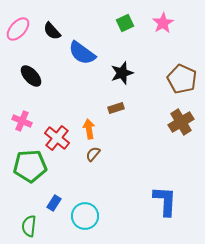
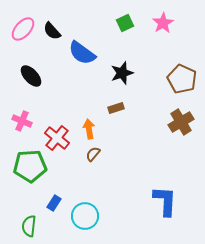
pink ellipse: moved 5 px right
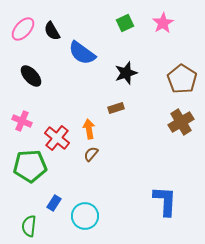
black semicircle: rotated 12 degrees clockwise
black star: moved 4 px right
brown pentagon: rotated 8 degrees clockwise
brown semicircle: moved 2 px left
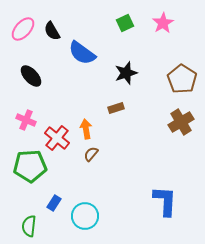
pink cross: moved 4 px right, 1 px up
orange arrow: moved 3 px left
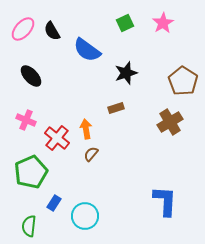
blue semicircle: moved 5 px right, 3 px up
brown pentagon: moved 1 px right, 2 px down
brown cross: moved 11 px left
green pentagon: moved 1 px right, 6 px down; rotated 20 degrees counterclockwise
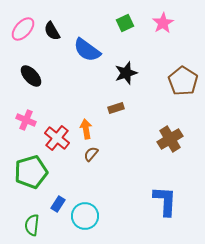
brown cross: moved 17 px down
green pentagon: rotated 8 degrees clockwise
blue rectangle: moved 4 px right, 1 px down
green semicircle: moved 3 px right, 1 px up
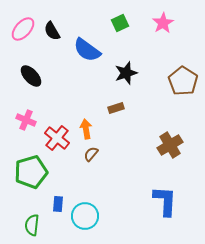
green square: moved 5 px left
brown cross: moved 6 px down
blue rectangle: rotated 28 degrees counterclockwise
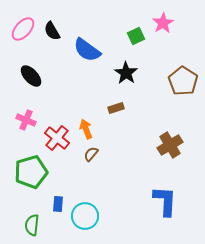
green square: moved 16 px right, 13 px down
black star: rotated 20 degrees counterclockwise
orange arrow: rotated 12 degrees counterclockwise
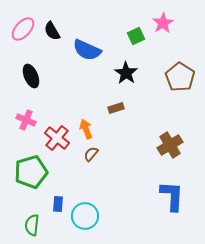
blue semicircle: rotated 12 degrees counterclockwise
black ellipse: rotated 20 degrees clockwise
brown pentagon: moved 3 px left, 4 px up
blue L-shape: moved 7 px right, 5 px up
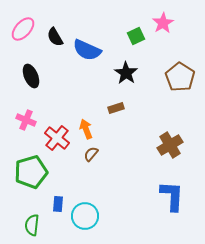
black semicircle: moved 3 px right, 6 px down
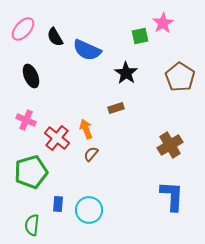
green square: moved 4 px right; rotated 12 degrees clockwise
cyan circle: moved 4 px right, 6 px up
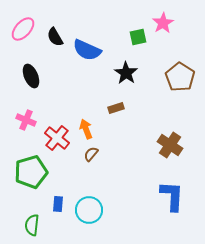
green square: moved 2 px left, 1 px down
brown cross: rotated 25 degrees counterclockwise
